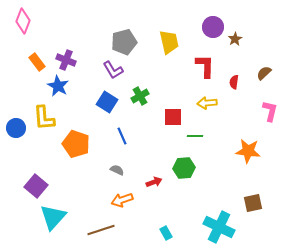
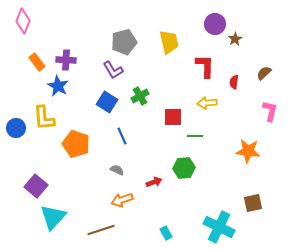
purple circle: moved 2 px right, 3 px up
purple cross: rotated 18 degrees counterclockwise
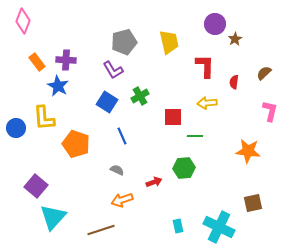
cyan rectangle: moved 12 px right, 7 px up; rotated 16 degrees clockwise
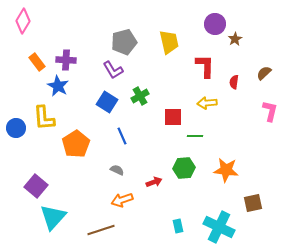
pink diamond: rotated 10 degrees clockwise
orange pentagon: rotated 20 degrees clockwise
orange star: moved 22 px left, 19 px down
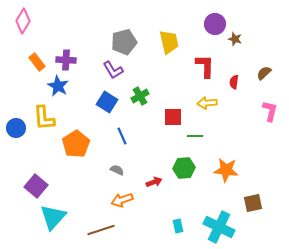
brown star: rotated 24 degrees counterclockwise
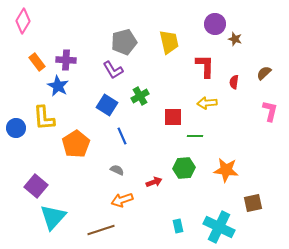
blue square: moved 3 px down
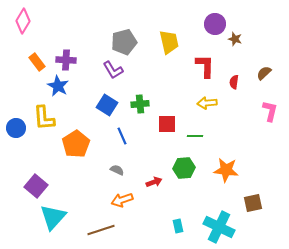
green cross: moved 8 px down; rotated 24 degrees clockwise
red square: moved 6 px left, 7 px down
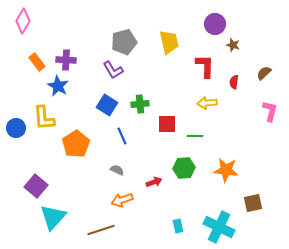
brown star: moved 2 px left, 6 px down
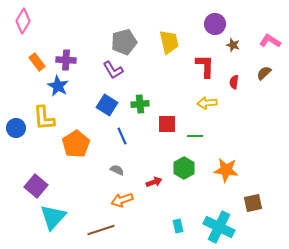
pink L-shape: moved 70 px up; rotated 70 degrees counterclockwise
green hexagon: rotated 25 degrees counterclockwise
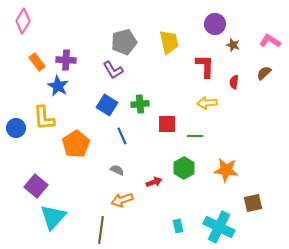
brown line: rotated 64 degrees counterclockwise
